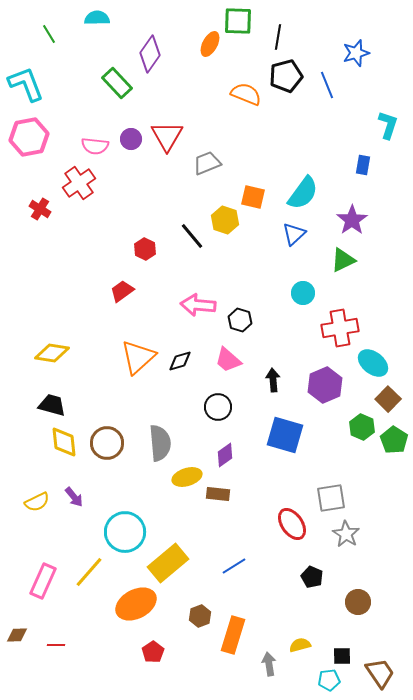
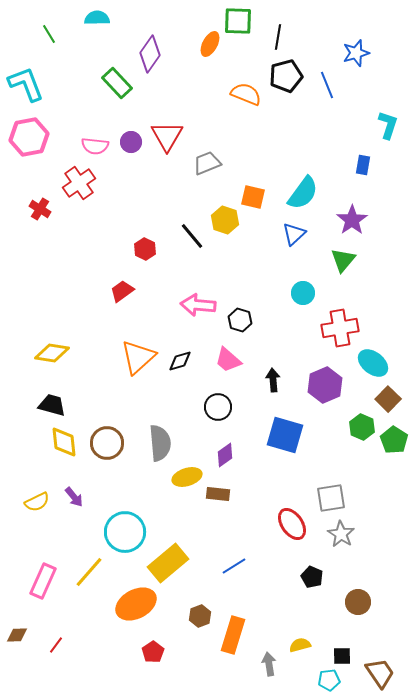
purple circle at (131, 139): moved 3 px down
green triangle at (343, 260): rotated 24 degrees counterclockwise
gray star at (346, 534): moved 5 px left
red line at (56, 645): rotated 54 degrees counterclockwise
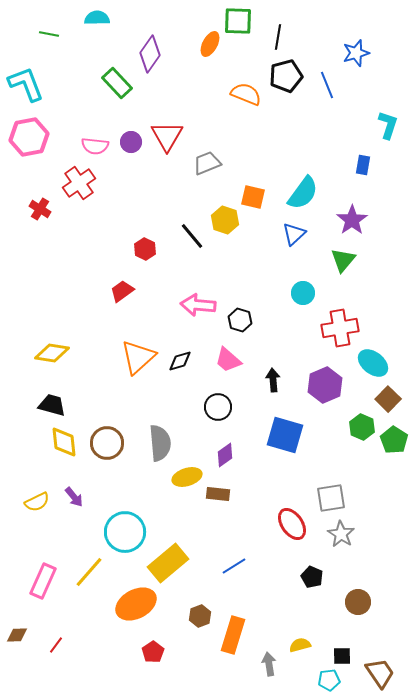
green line at (49, 34): rotated 48 degrees counterclockwise
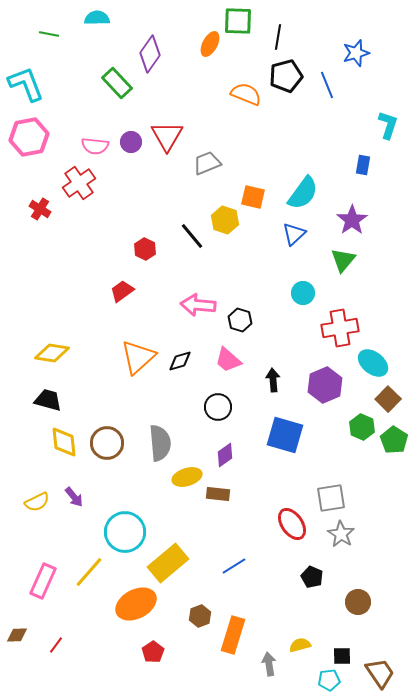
black trapezoid at (52, 405): moved 4 px left, 5 px up
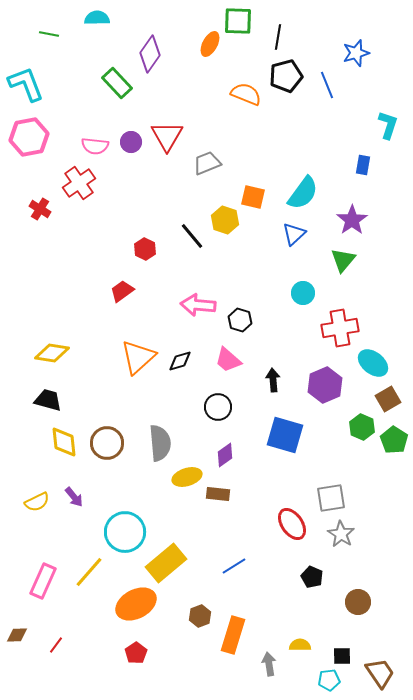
brown square at (388, 399): rotated 15 degrees clockwise
yellow rectangle at (168, 563): moved 2 px left
yellow semicircle at (300, 645): rotated 15 degrees clockwise
red pentagon at (153, 652): moved 17 px left, 1 px down
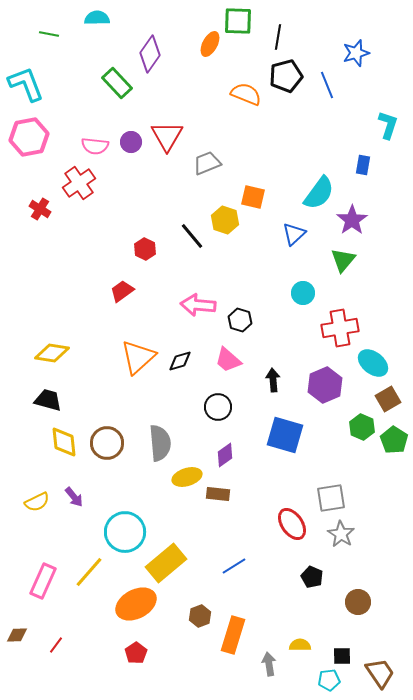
cyan semicircle at (303, 193): moved 16 px right
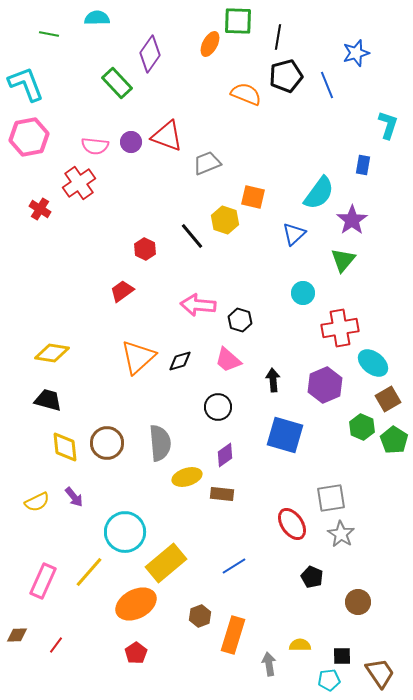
red triangle at (167, 136): rotated 40 degrees counterclockwise
yellow diamond at (64, 442): moved 1 px right, 5 px down
brown rectangle at (218, 494): moved 4 px right
